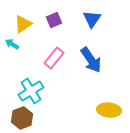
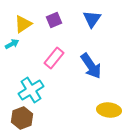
cyan arrow: rotated 120 degrees clockwise
blue arrow: moved 6 px down
cyan cross: moved 1 px up
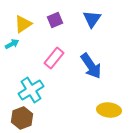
purple square: moved 1 px right
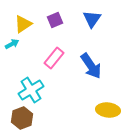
yellow ellipse: moved 1 px left
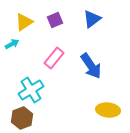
blue triangle: rotated 18 degrees clockwise
yellow triangle: moved 1 px right, 2 px up
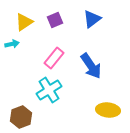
cyan arrow: rotated 16 degrees clockwise
cyan cross: moved 18 px right
brown hexagon: moved 1 px left, 1 px up
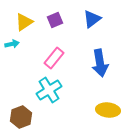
blue arrow: moved 9 px right, 3 px up; rotated 24 degrees clockwise
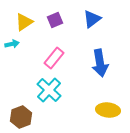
cyan cross: rotated 15 degrees counterclockwise
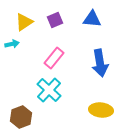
blue triangle: rotated 42 degrees clockwise
yellow ellipse: moved 7 px left
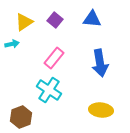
purple square: rotated 28 degrees counterclockwise
cyan cross: rotated 10 degrees counterclockwise
